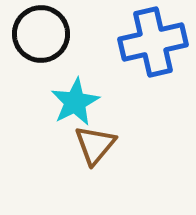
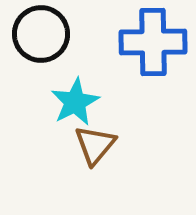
blue cross: rotated 12 degrees clockwise
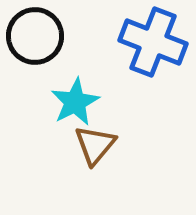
black circle: moved 6 px left, 2 px down
blue cross: rotated 22 degrees clockwise
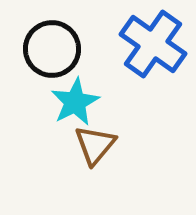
black circle: moved 17 px right, 13 px down
blue cross: moved 2 px down; rotated 14 degrees clockwise
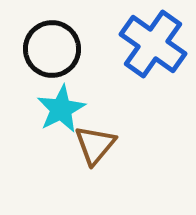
cyan star: moved 14 px left, 7 px down
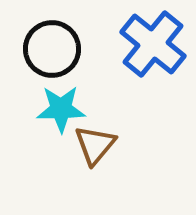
blue cross: rotated 4 degrees clockwise
cyan star: rotated 27 degrees clockwise
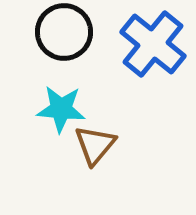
black circle: moved 12 px right, 17 px up
cyan star: rotated 6 degrees clockwise
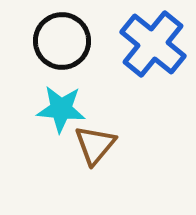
black circle: moved 2 px left, 9 px down
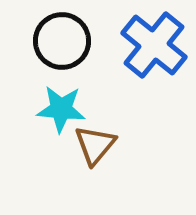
blue cross: moved 1 px right, 1 px down
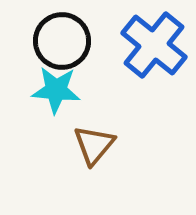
cyan star: moved 5 px left, 19 px up
brown triangle: moved 1 px left
